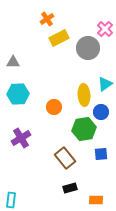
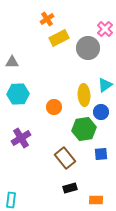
gray triangle: moved 1 px left
cyan triangle: moved 1 px down
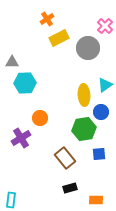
pink cross: moved 3 px up
cyan hexagon: moved 7 px right, 11 px up
orange circle: moved 14 px left, 11 px down
blue square: moved 2 px left
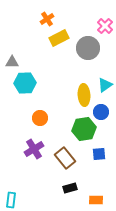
purple cross: moved 13 px right, 11 px down
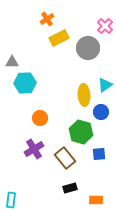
green hexagon: moved 3 px left, 3 px down; rotated 25 degrees clockwise
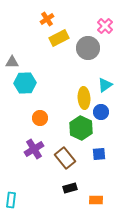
yellow ellipse: moved 3 px down
green hexagon: moved 4 px up; rotated 10 degrees clockwise
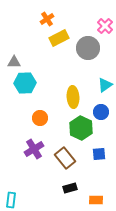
gray triangle: moved 2 px right
yellow ellipse: moved 11 px left, 1 px up
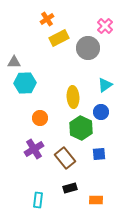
cyan rectangle: moved 27 px right
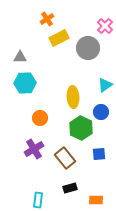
gray triangle: moved 6 px right, 5 px up
